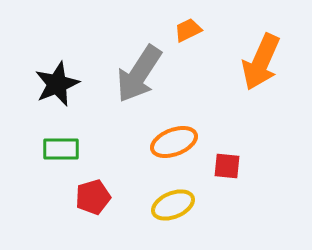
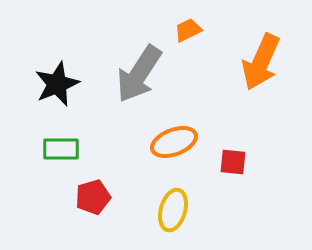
red square: moved 6 px right, 4 px up
yellow ellipse: moved 5 px down; rotated 51 degrees counterclockwise
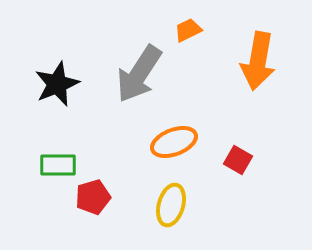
orange arrow: moved 3 px left, 1 px up; rotated 14 degrees counterclockwise
green rectangle: moved 3 px left, 16 px down
red square: moved 5 px right, 2 px up; rotated 24 degrees clockwise
yellow ellipse: moved 2 px left, 5 px up
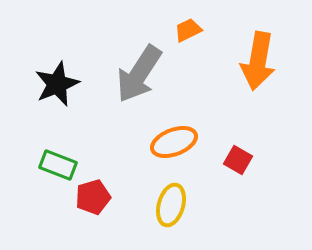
green rectangle: rotated 21 degrees clockwise
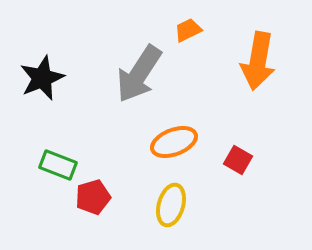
black star: moved 15 px left, 6 px up
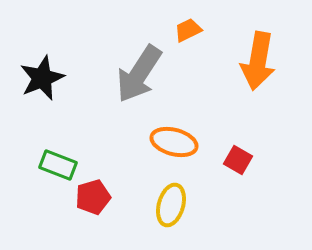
orange ellipse: rotated 36 degrees clockwise
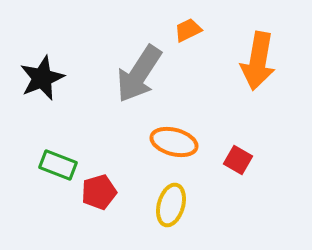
red pentagon: moved 6 px right, 5 px up
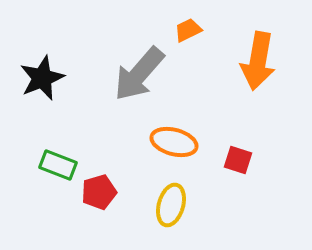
gray arrow: rotated 8 degrees clockwise
red square: rotated 12 degrees counterclockwise
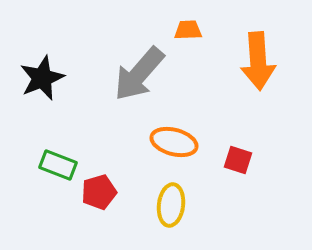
orange trapezoid: rotated 24 degrees clockwise
orange arrow: rotated 14 degrees counterclockwise
yellow ellipse: rotated 9 degrees counterclockwise
